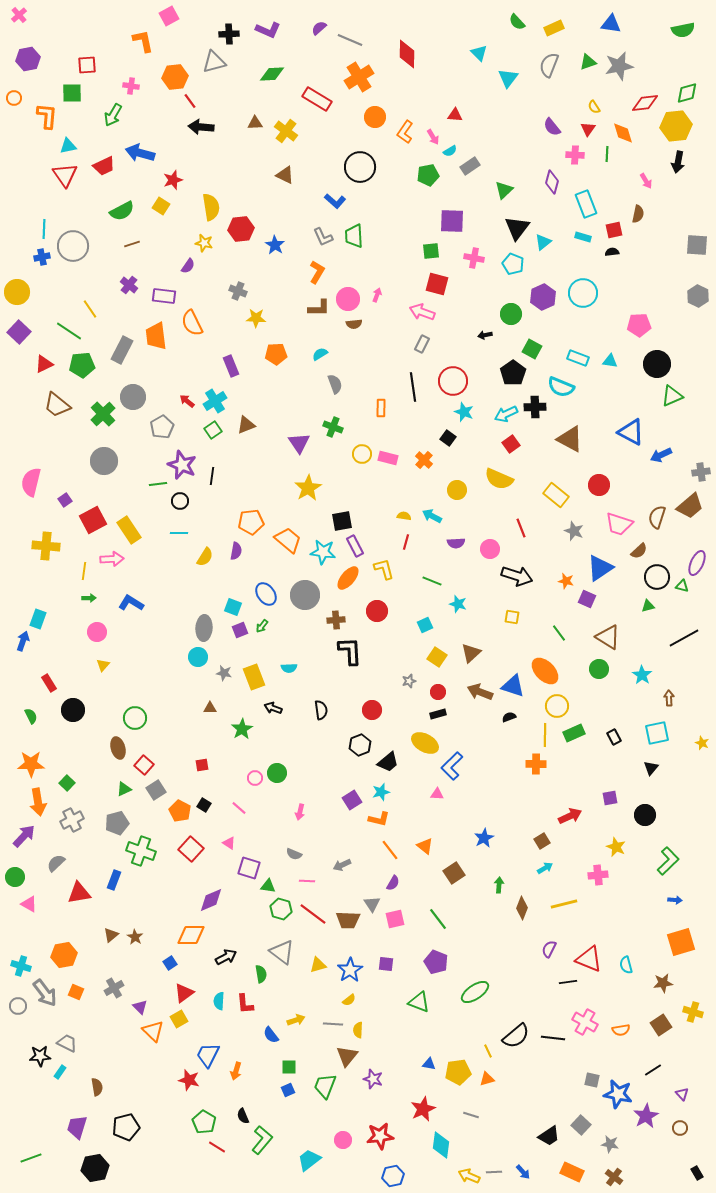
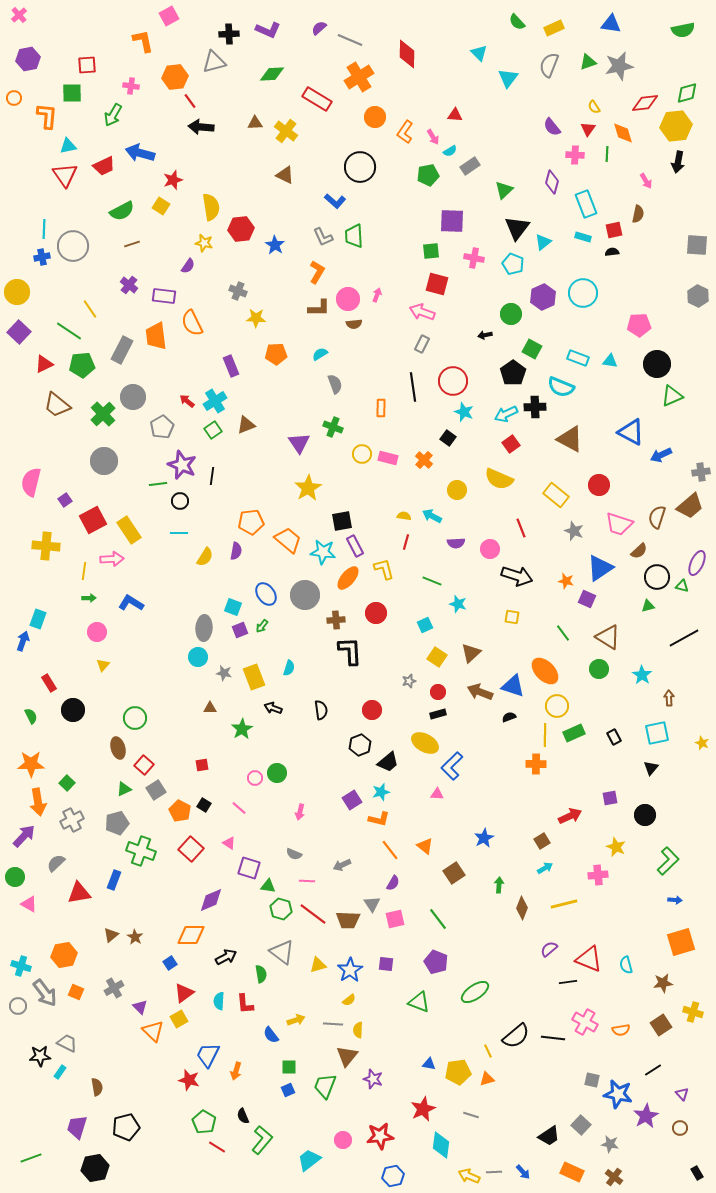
red circle at (377, 611): moved 1 px left, 2 px down
green line at (559, 633): moved 4 px right
cyan semicircle at (289, 668): rotated 70 degrees counterclockwise
purple semicircle at (549, 949): rotated 24 degrees clockwise
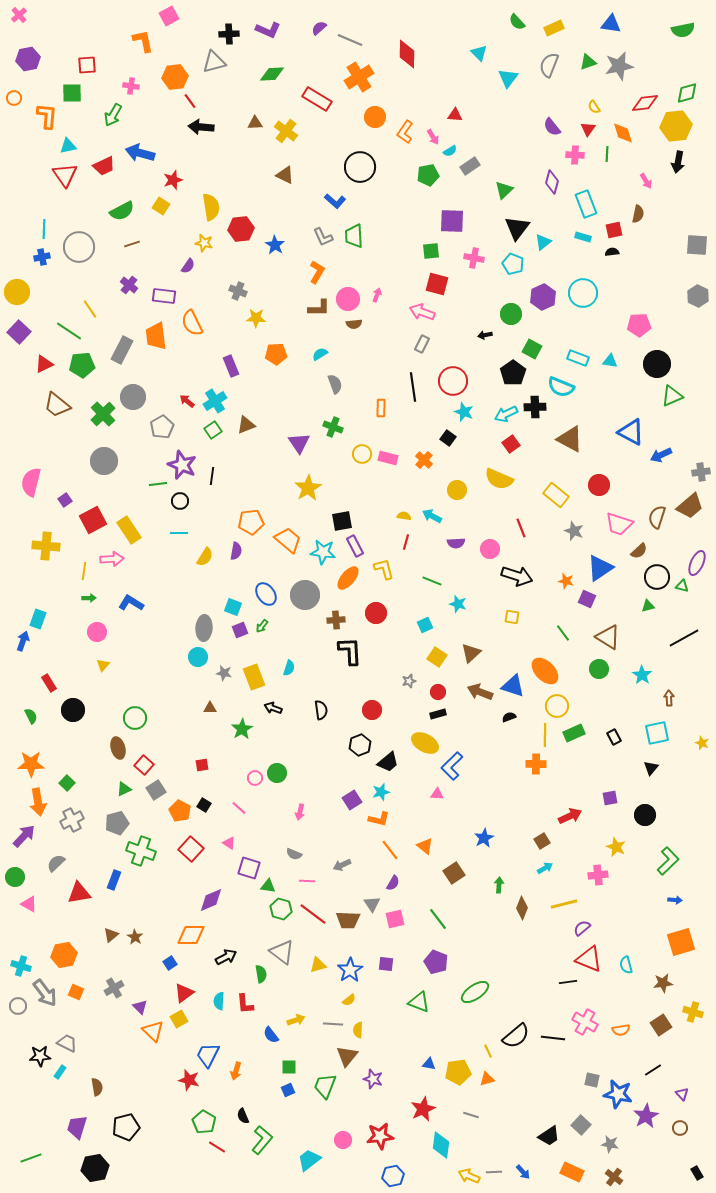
gray circle at (73, 246): moved 6 px right, 1 px down
purple semicircle at (549, 949): moved 33 px right, 21 px up
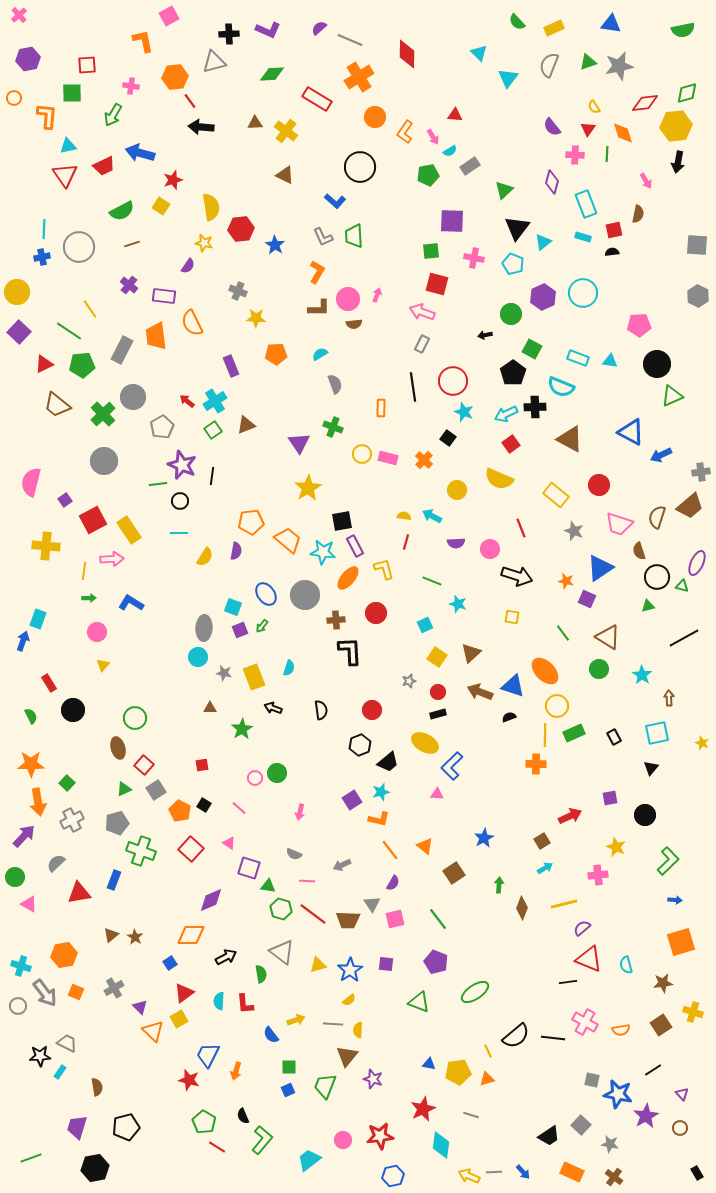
brown semicircle at (639, 551): rotated 114 degrees clockwise
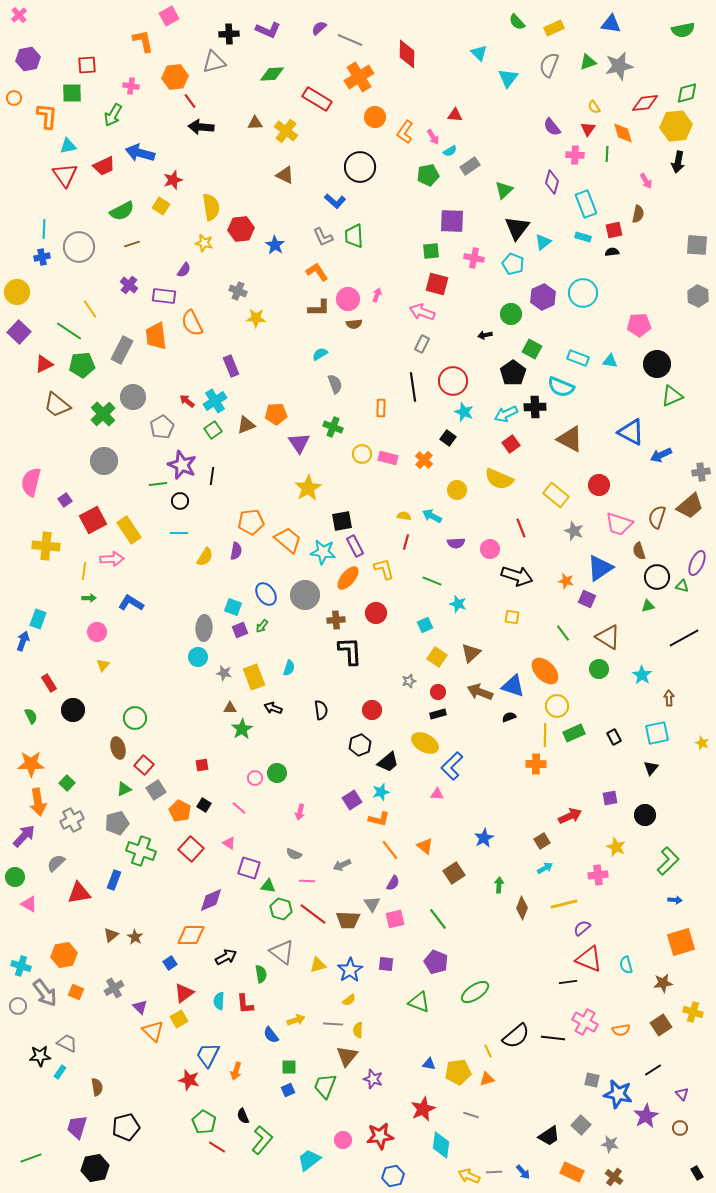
purple semicircle at (188, 266): moved 4 px left, 4 px down
orange L-shape at (317, 272): rotated 65 degrees counterclockwise
orange pentagon at (276, 354): moved 60 px down
brown triangle at (210, 708): moved 20 px right
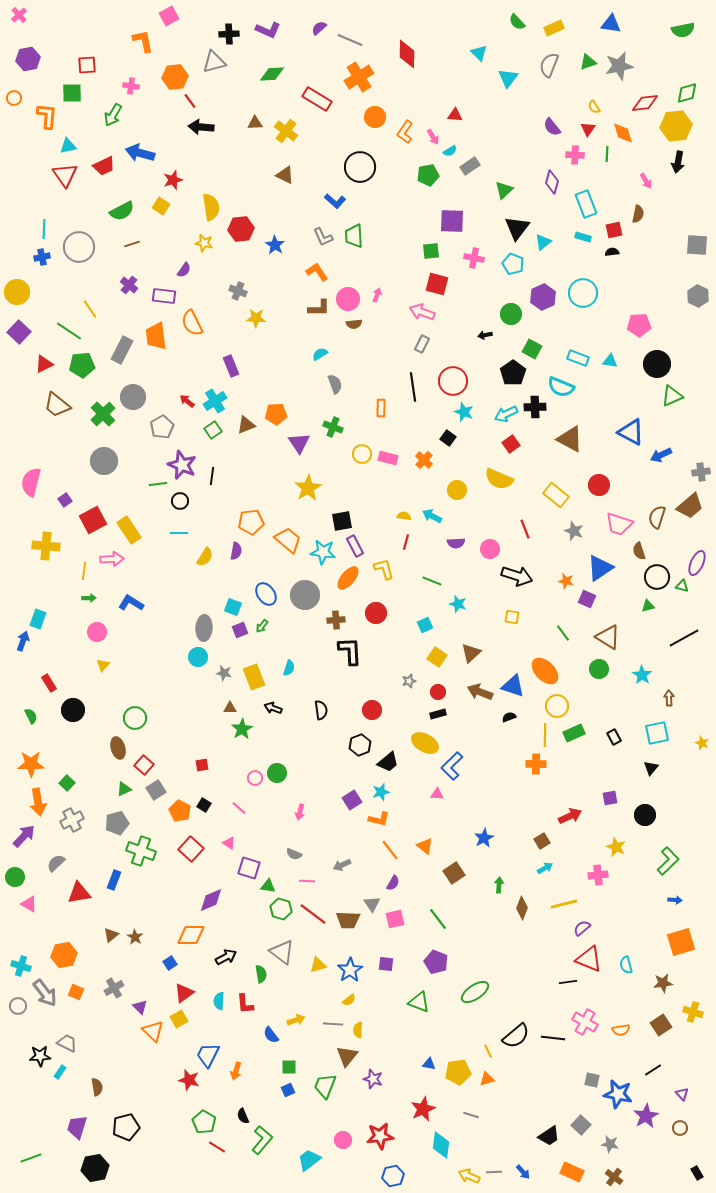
red line at (521, 528): moved 4 px right, 1 px down
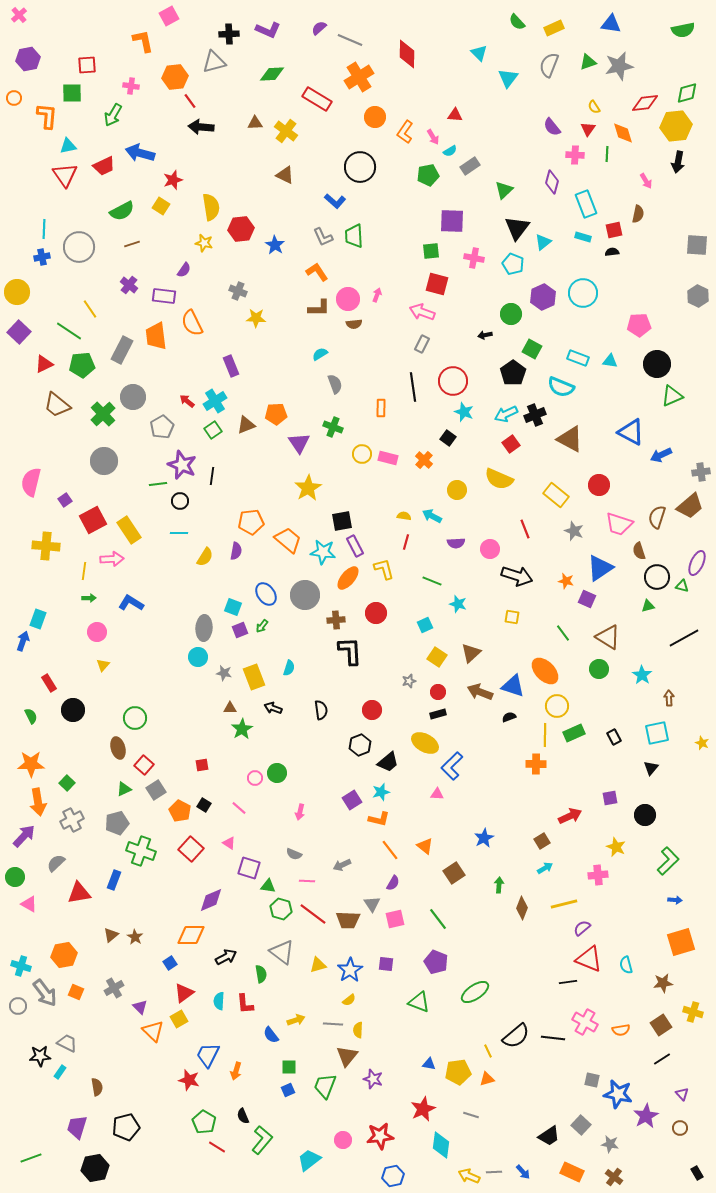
black cross at (535, 407): moved 8 px down; rotated 20 degrees counterclockwise
black line at (653, 1070): moved 9 px right, 11 px up
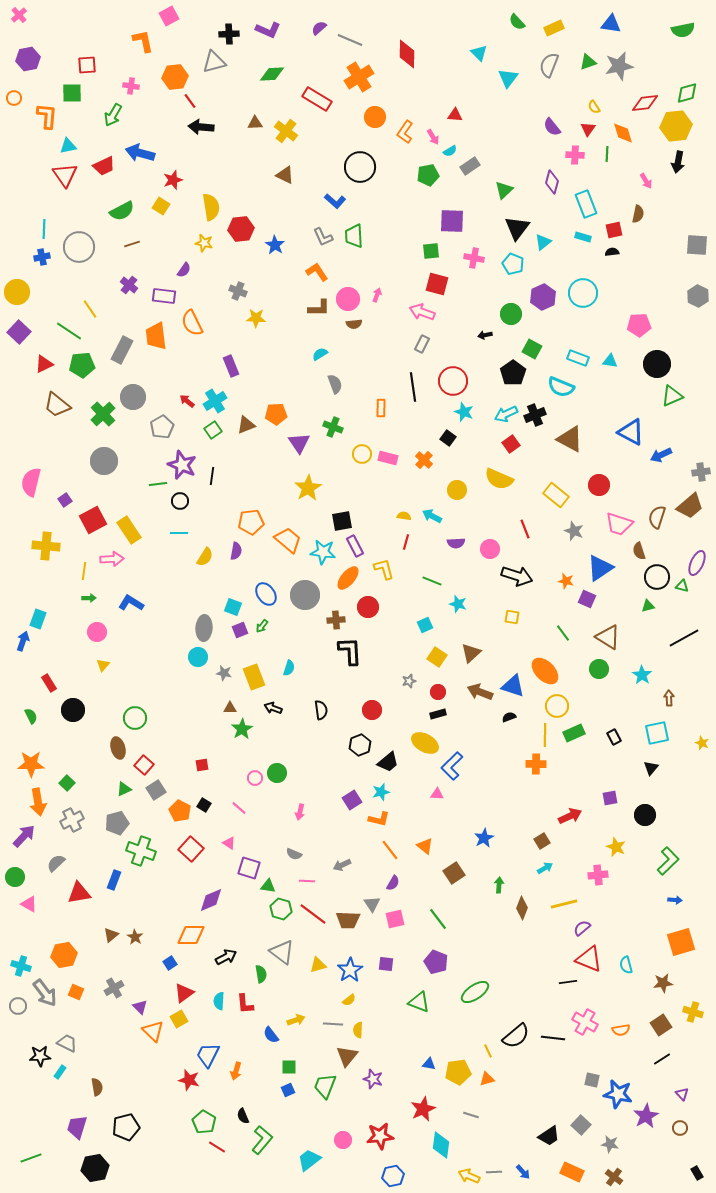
red circle at (376, 613): moved 8 px left, 6 px up
